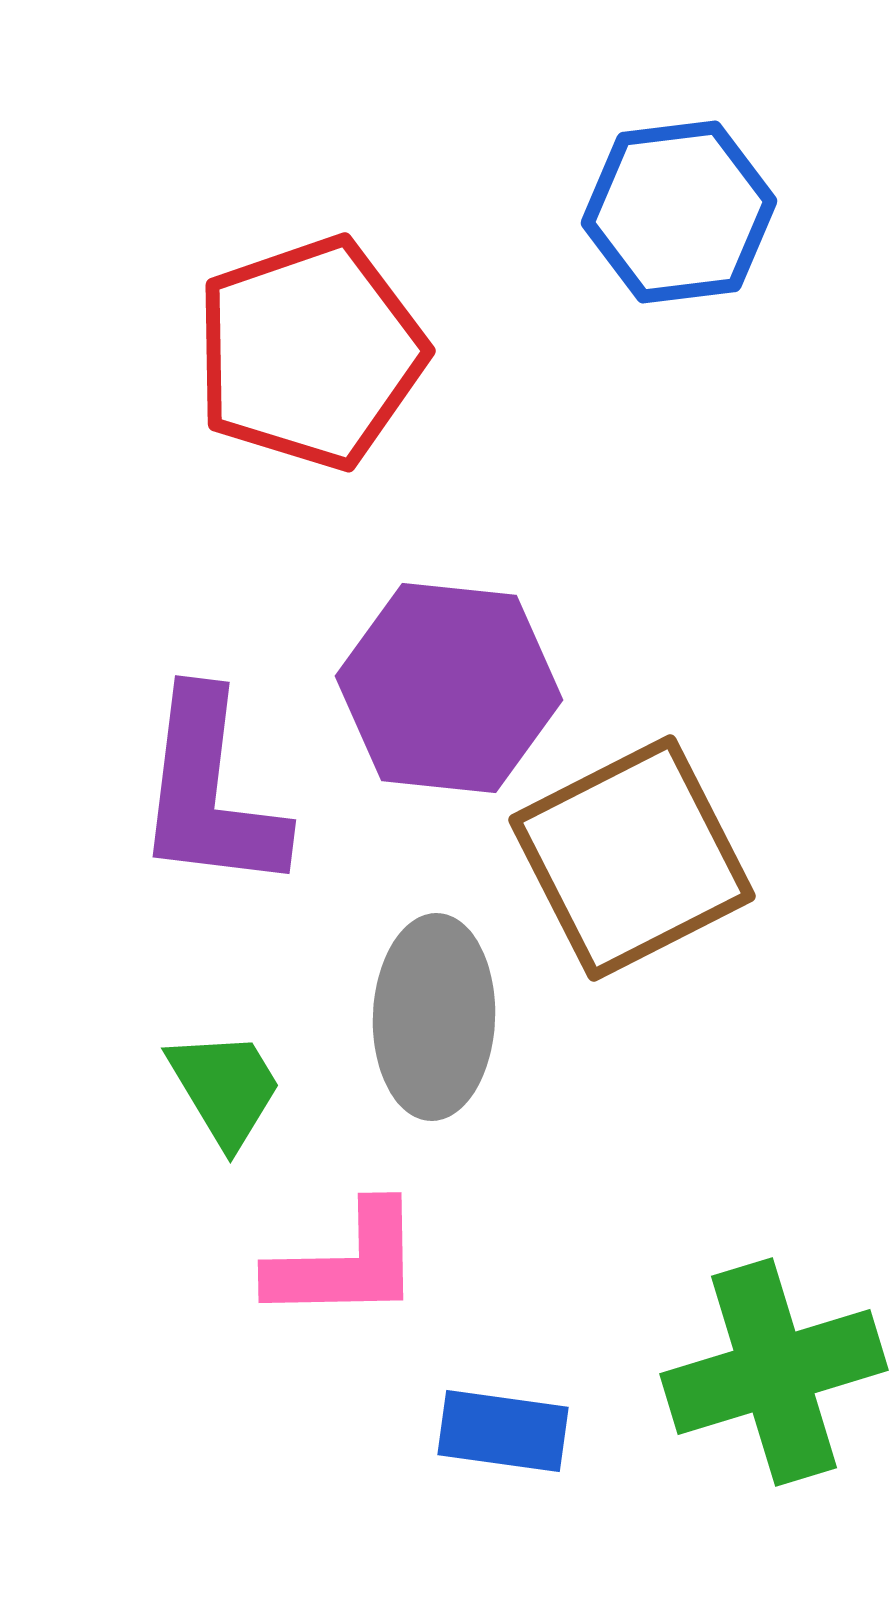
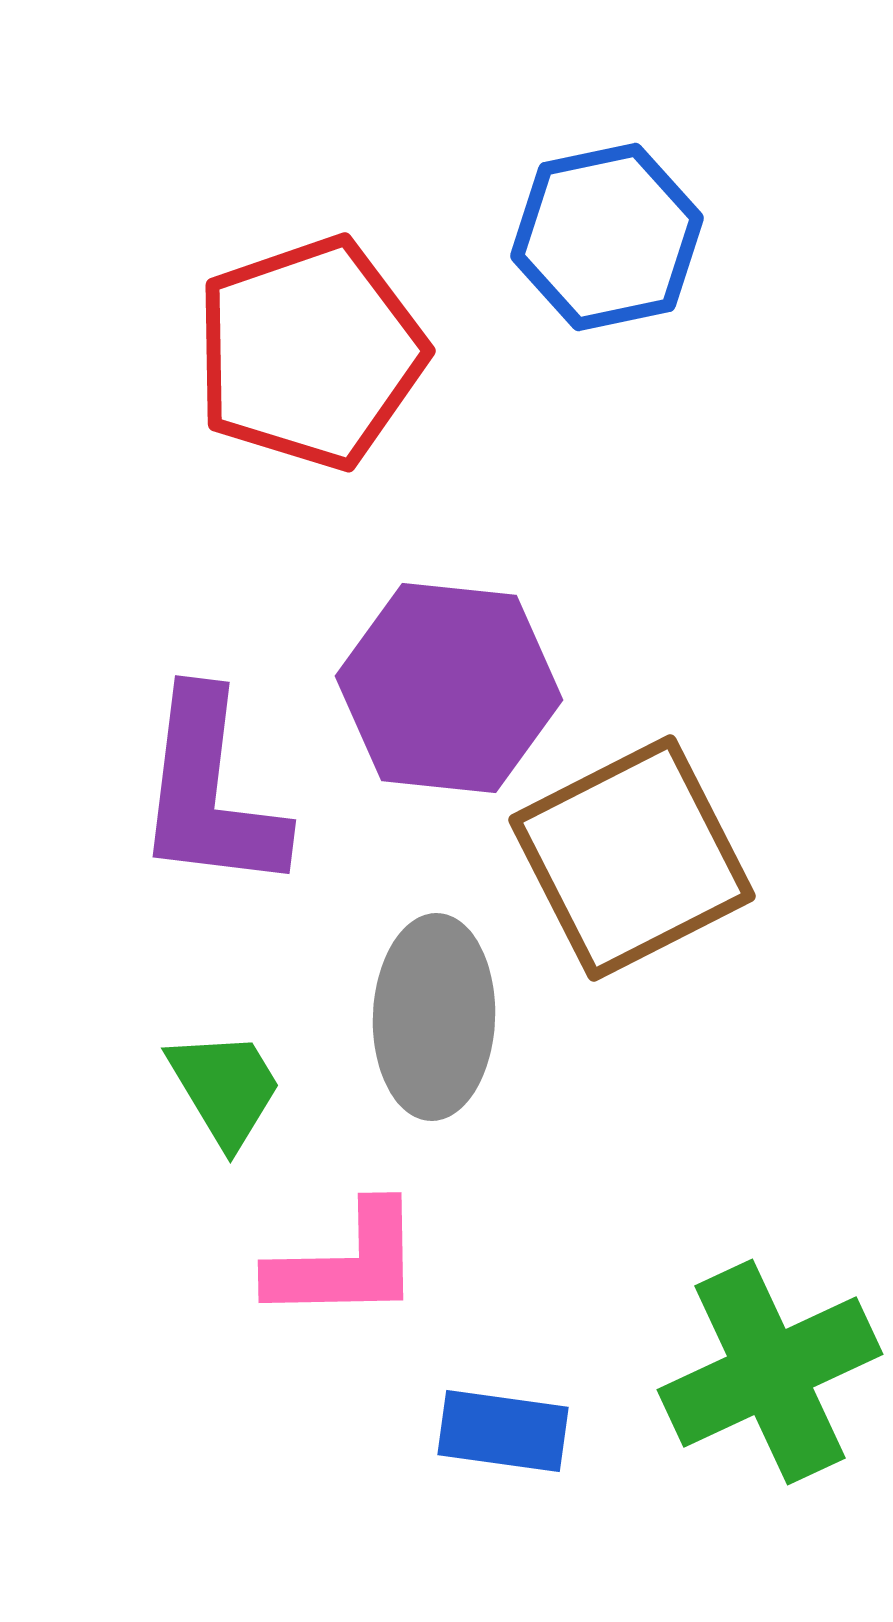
blue hexagon: moved 72 px left, 25 px down; rotated 5 degrees counterclockwise
green cross: moved 4 px left; rotated 8 degrees counterclockwise
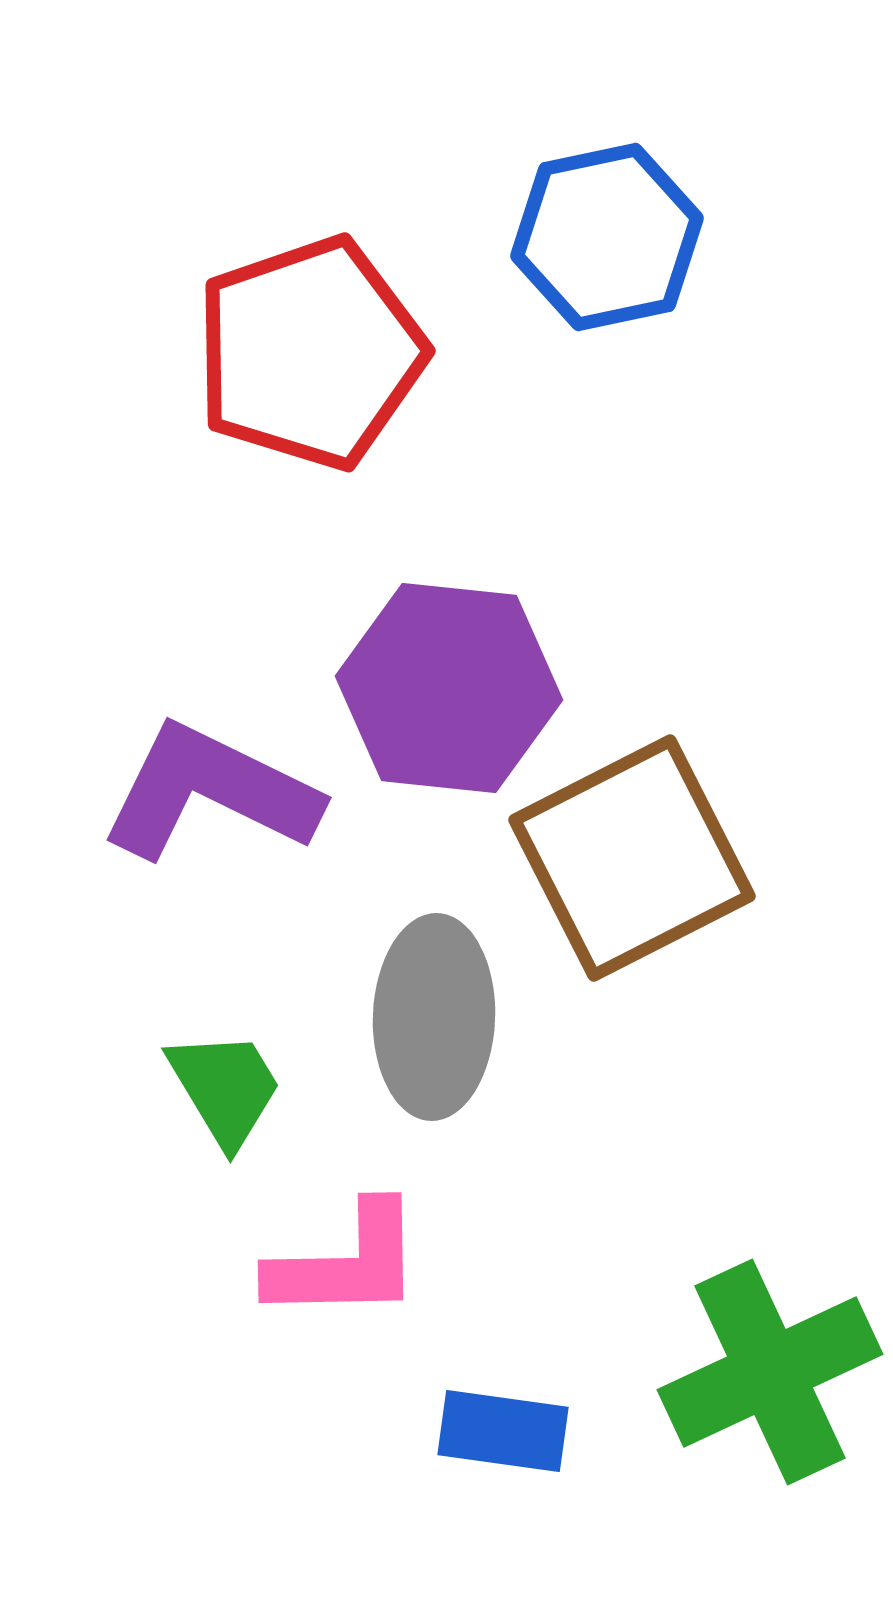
purple L-shape: rotated 109 degrees clockwise
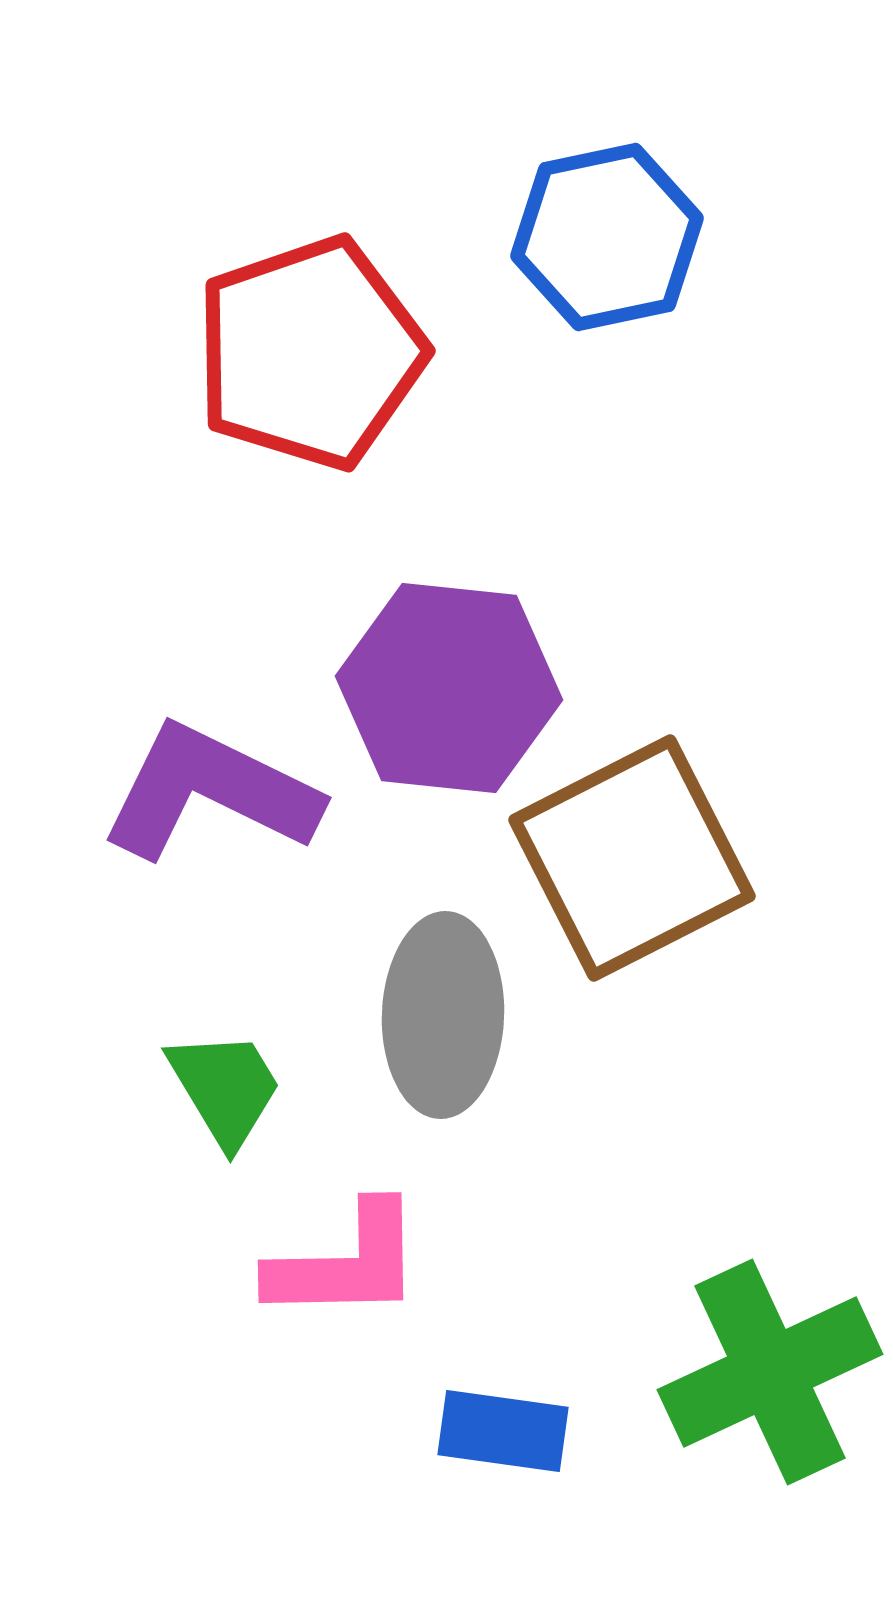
gray ellipse: moved 9 px right, 2 px up
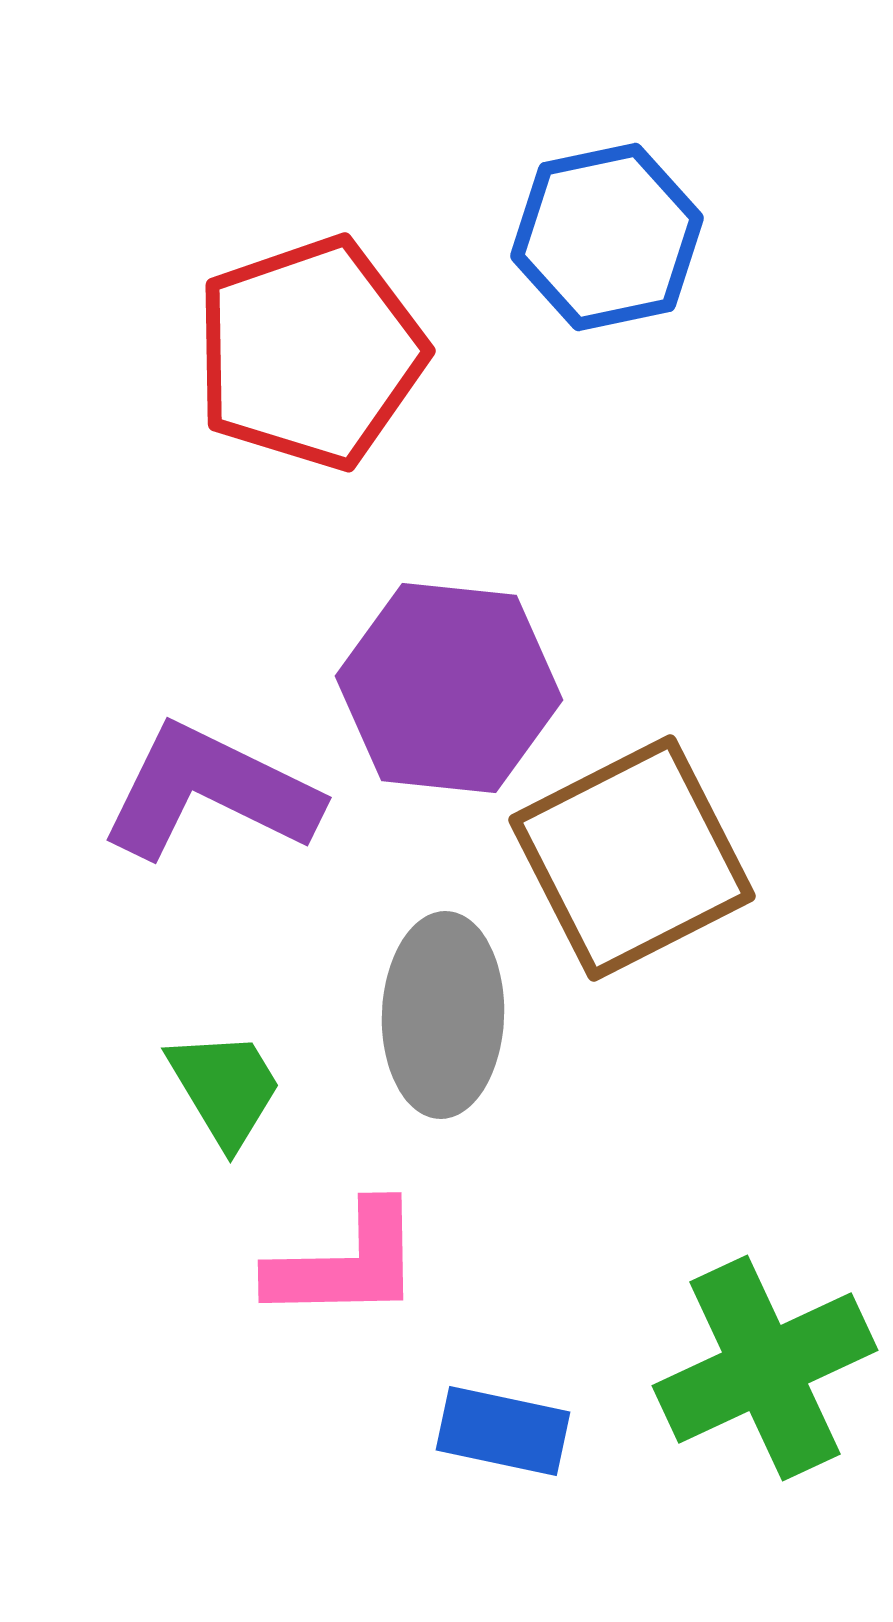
green cross: moved 5 px left, 4 px up
blue rectangle: rotated 4 degrees clockwise
